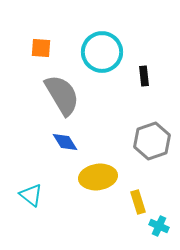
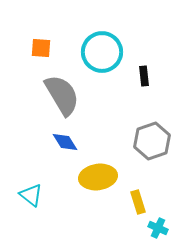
cyan cross: moved 1 px left, 2 px down
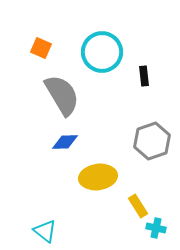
orange square: rotated 20 degrees clockwise
blue diamond: rotated 60 degrees counterclockwise
cyan triangle: moved 14 px right, 36 px down
yellow rectangle: moved 4 px down; rotated 15 degrees counterclockwise
cyan cross: moved 2 px left; rotated 12 degrees counterclockwise
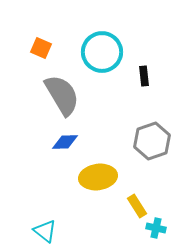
yellow rectangle: moved 1 px left
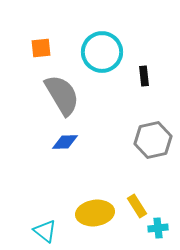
orange square: rotated 30 degrees counterclockwise
gray hexagon: moved 1 px right, 1 px up; rotated 6 degrees clockwise
yellow ellipse: moved 3 px left, 36 px down
cyan cross: moved 2 px right; rotated 18 degrees counterclockwise
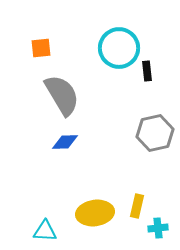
cyan circle: moved 17 px right, 4 px up
black rectangle: moved 3 px right, 5 px up
gray hexagon: moved 2 px right, 7 px up
yellow rectangle: rotated 45 degrees clockwise
cyan triangle: rotated 35 degrees counterclockwise
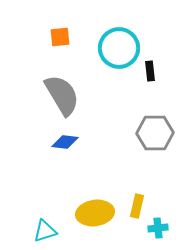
orange square: moved 19 px right, 11 px up
black rectangle: moved 3 px right
gray hexagon: rotated 12 degrees clockwise
blue diamond: rotated 8 degrees clockwise
cyan triangle: rotated 20 degrees counterclockwise
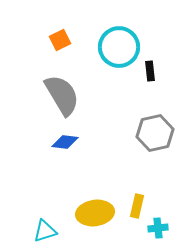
orange square: moved 3 px down; rotated 20 degrees counterclockwise
cyan circle: moved 1 px up
gray hexagon: rotated 12 degrees counterclockwise
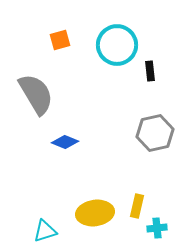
orange square: rotated 10 degrees clockwise
cyan circle: moved 2 px left, 2 px up
gray semicircle: moved 26 px left, 1 px up
blue diamond: rotated 16 degrees clockwise
cyan cross: moved 1 px left
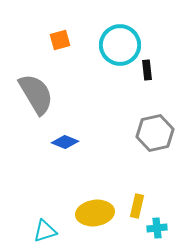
cyan circle: moved 3 px right
black rectangle: moved 3 px left, 1 px up
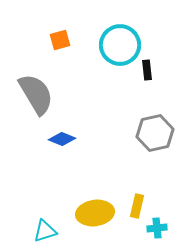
blue diamond: moved 3 px left, 3 px up
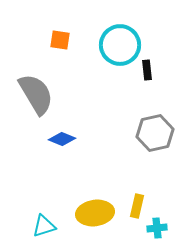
orange square: rotated 25 degrees clockwise
cyan triangle: moved 1 px left, 5 px up
